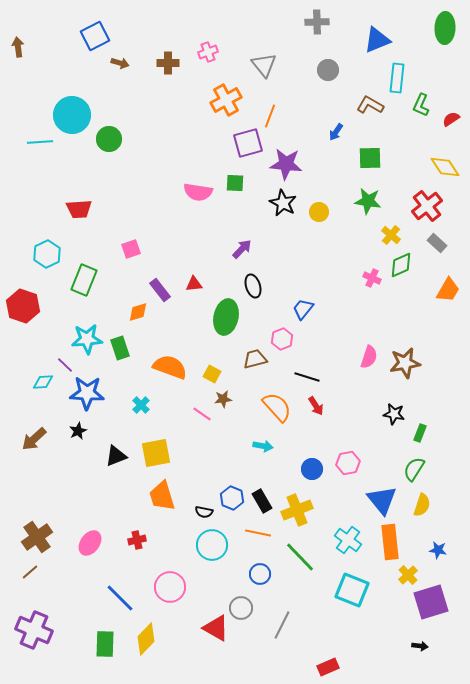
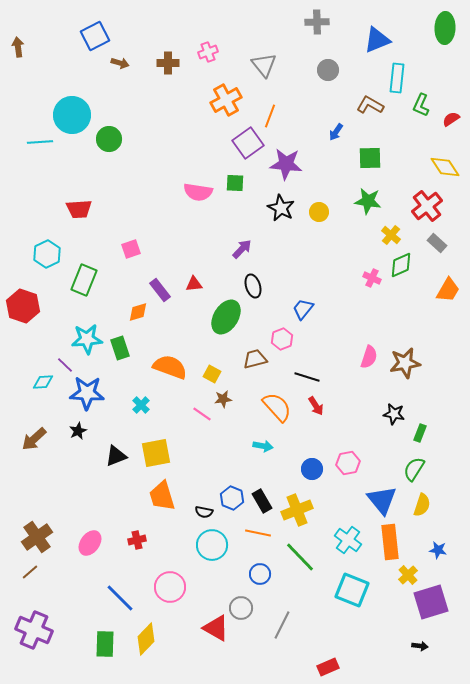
purple square at (248, 143): rotated 20 degrees counterclockwise
black star at (283, 203): moved 2 px left, 5 px down
green ellipse at (226, 317): rotated 20 degrees clockwise
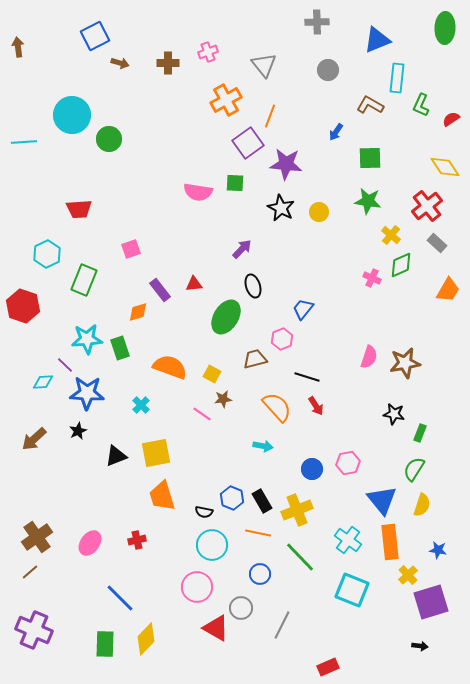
cyan line at (40, 142): moved 16 px left
pink circle at (170, 587): moved 27 px right
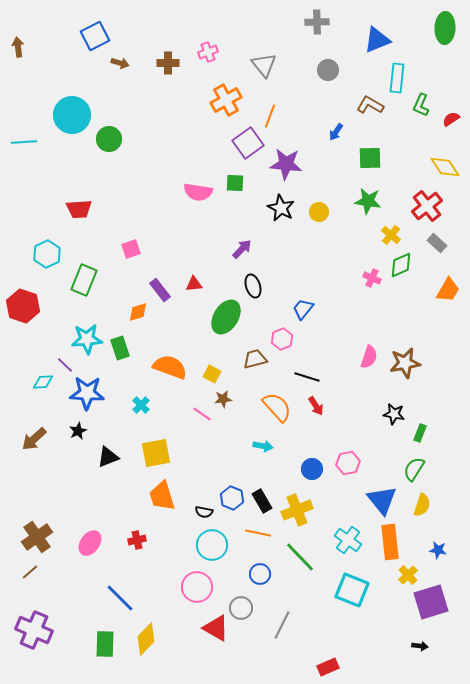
black triangle at (116, 456): moved 8 px left, 1 px down
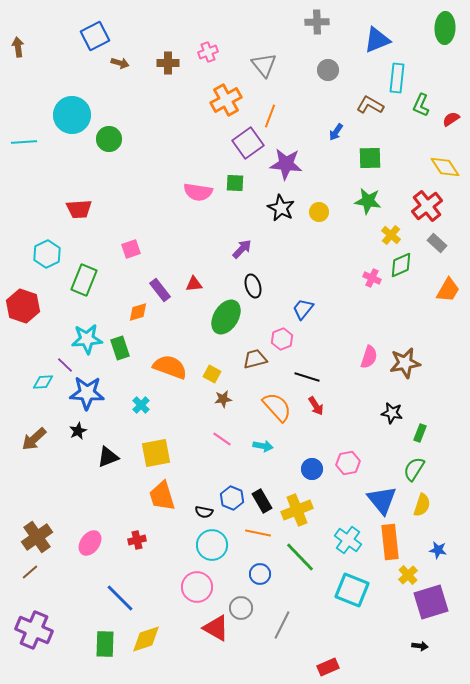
pink line at (202, 414): moved 20 px right, 25 px down
black star at (394, 414): moved 2 px left, 1 px up
yellow diamond at (146, 639): rotated 28 degrees clockwise
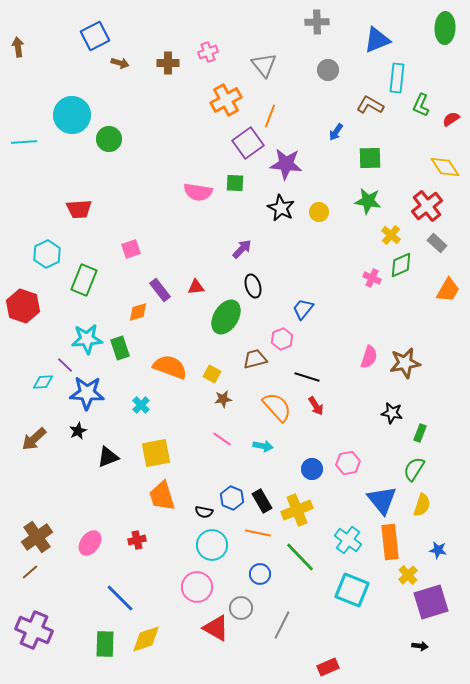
red triangle at (194, 284): moved 2 px right, 3 px down
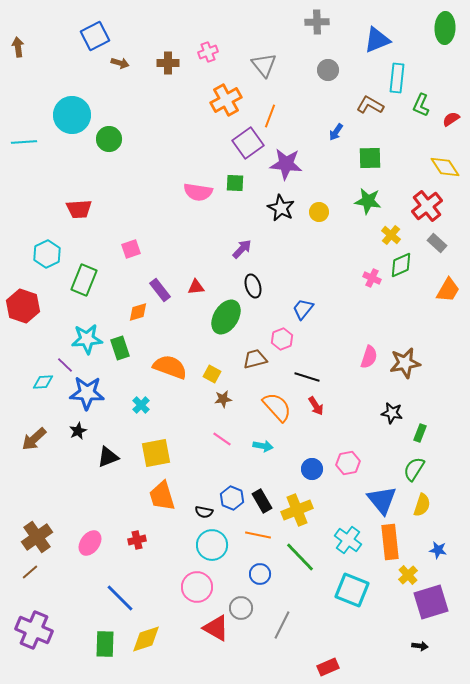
orange line at (258, 533): moved 2 px down
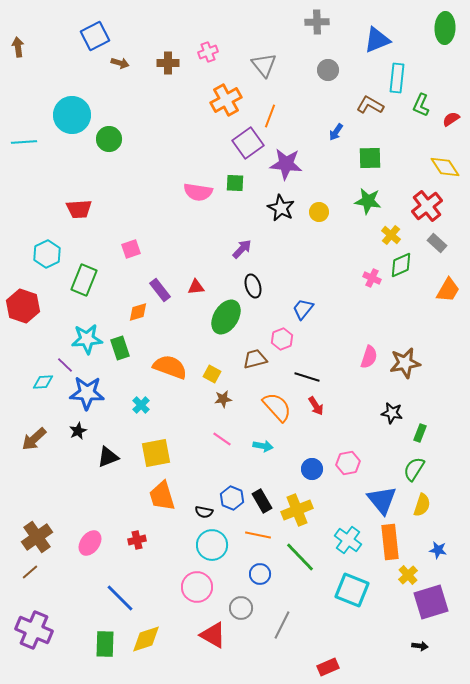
red triangle at (216, 628): moved 3 px left, 7 px down
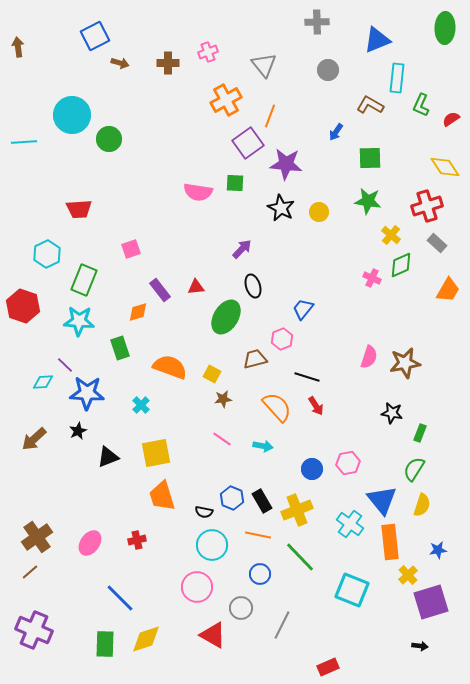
red cross at (427, 206): rotated 20 degrees clockwise
cyan star at (87, 339): moved 8 px left, 18 px up; rotated 8 degrees clockwise
cyan cross at (348, 540): moved 2 px right, 16 px up
blue star at (438, 550): rotated 18 degrees counterclockwise
